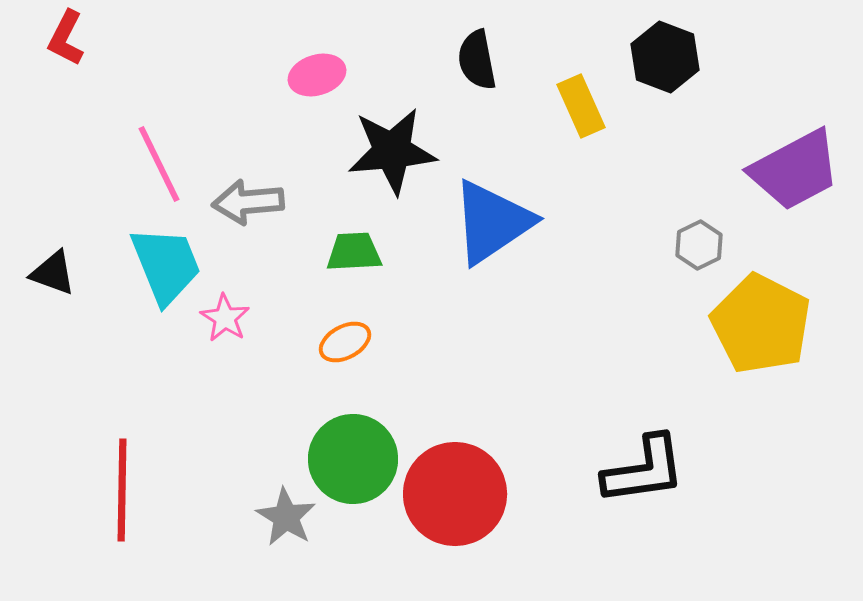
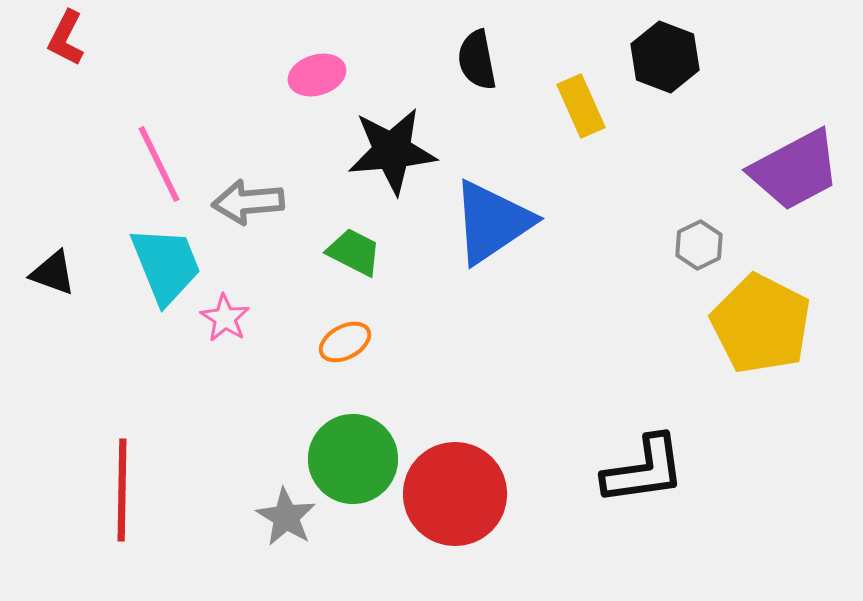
green trapezoid: rotated 30 degrees clockwise
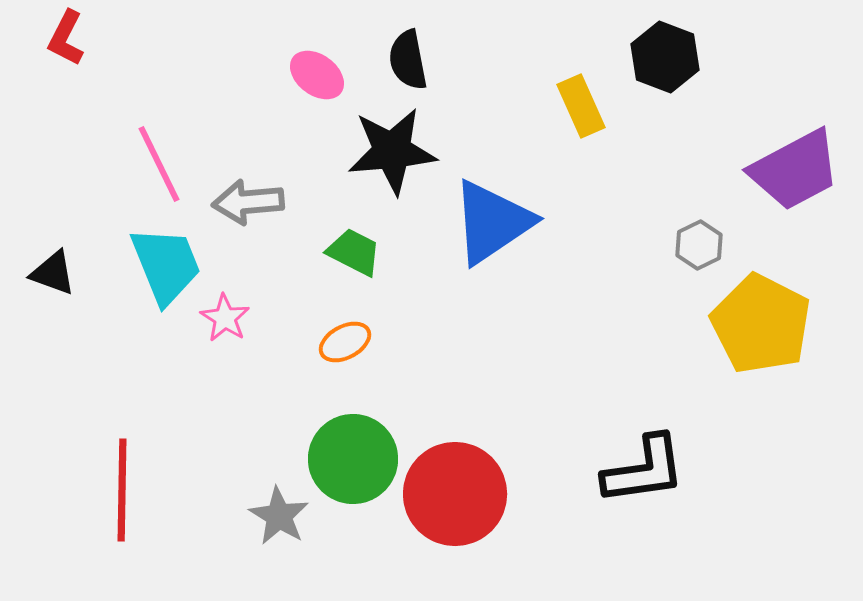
black semicircle: moved 69 px left
pink ellipse: rotated 54 degrees clockwise
gray star: moved 7 px left, 1 px up
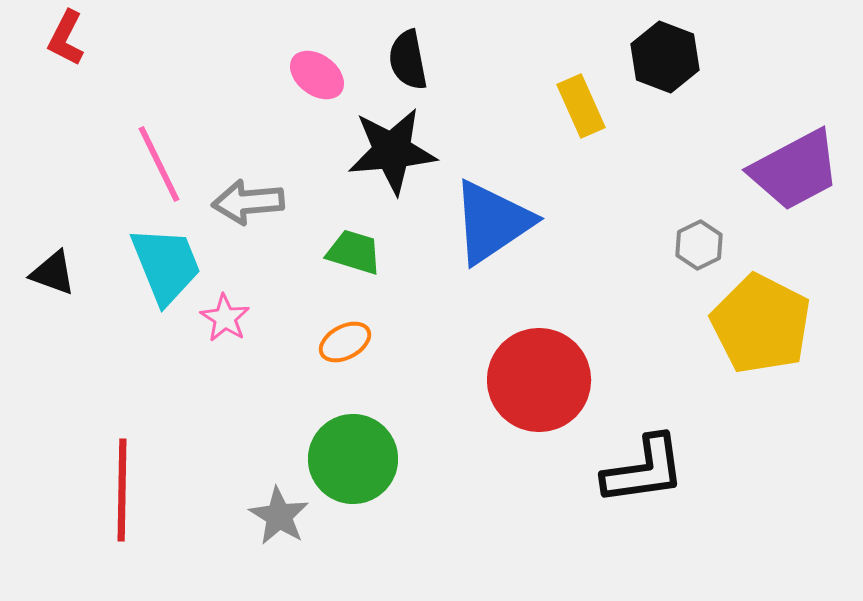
green trapezoid: rotated 10 degrees counterclockwise
red circle: moved 84 px right, 114 px up
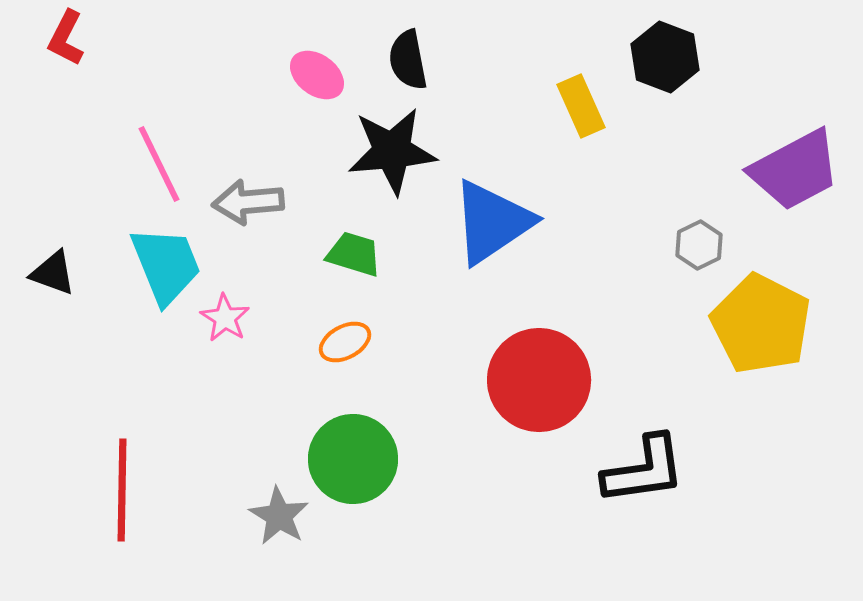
green trapezoid: moved 2 px down
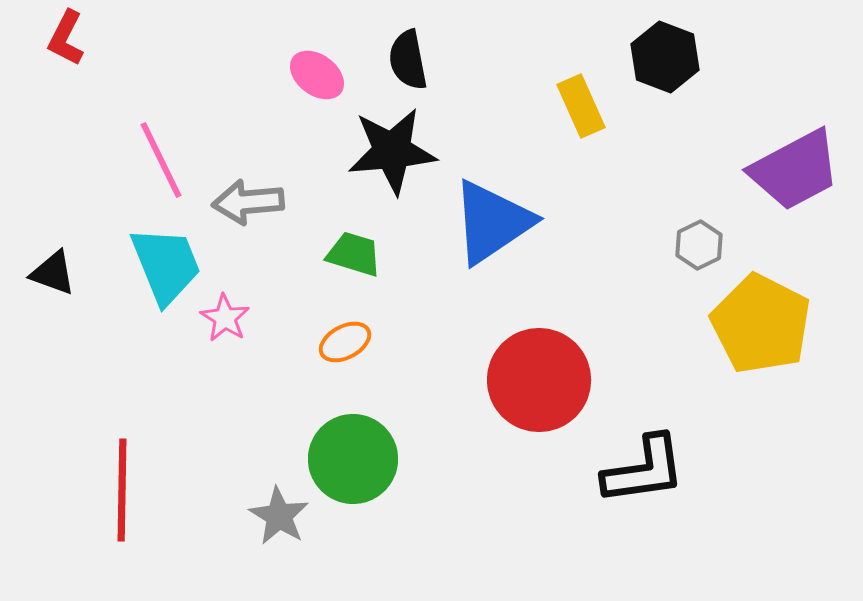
pink line: moved 2 px right, 4 px up
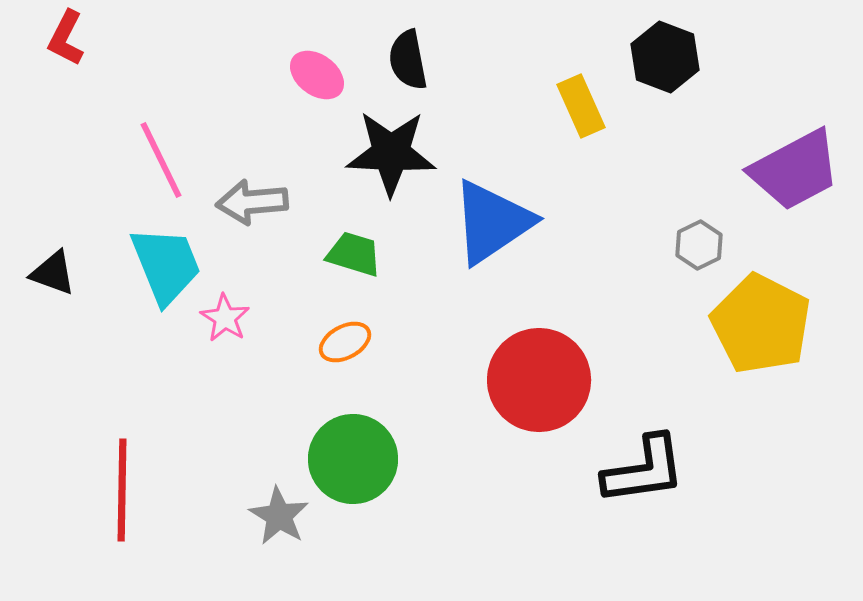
black star: moved 1 px left, 2 px down; rotated 8 degrees clockwise
gray arrow: moved 4 px right
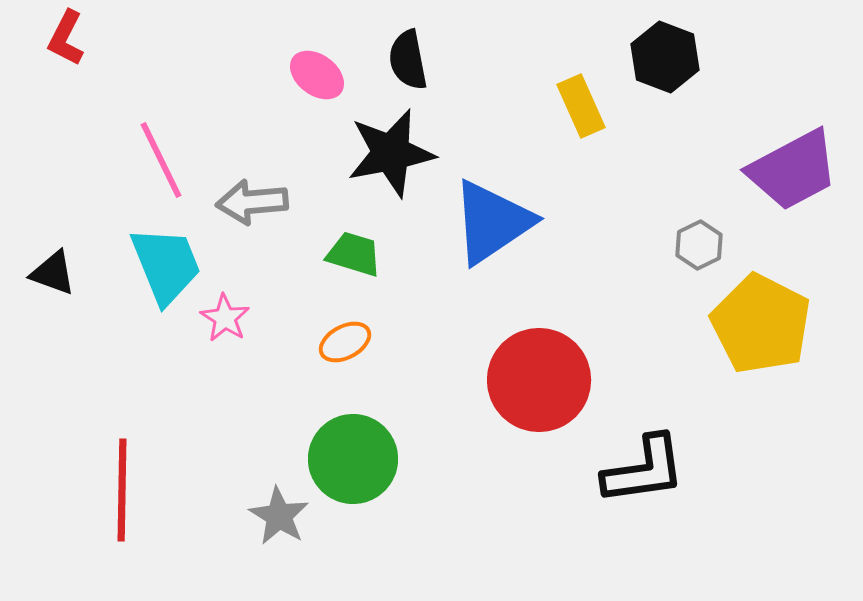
black star: rotated 14 degrees counterclockwise
purple trapezoid: moved 2 px left
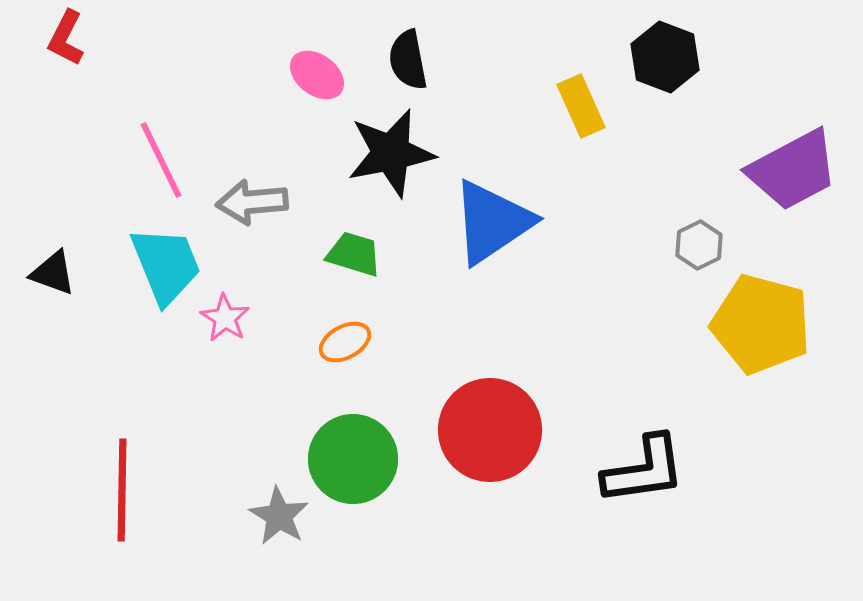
yellow pentagon: rotated 12 degrees counterclockwise
red circle: moved 49 px left, 50 px down
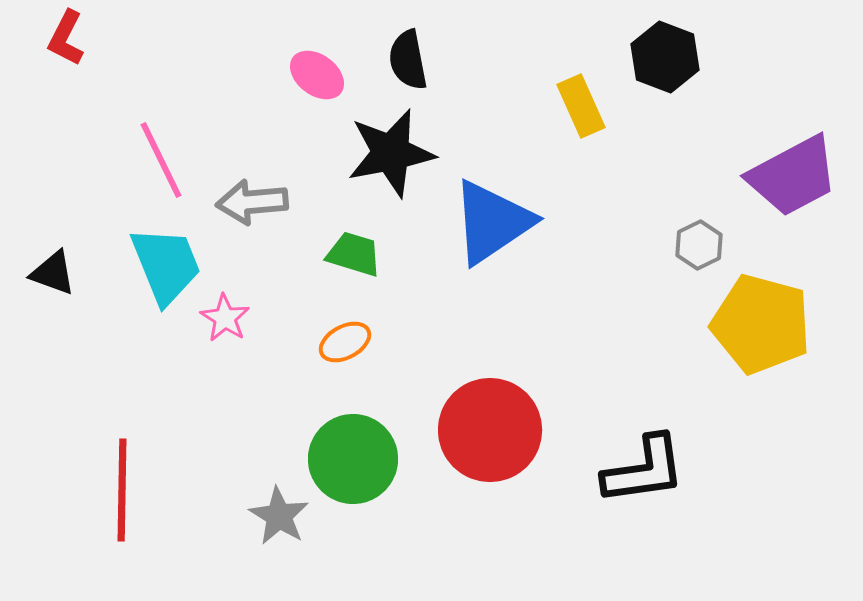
purple trapezoid: moved 6 px down
